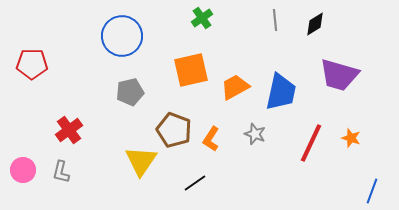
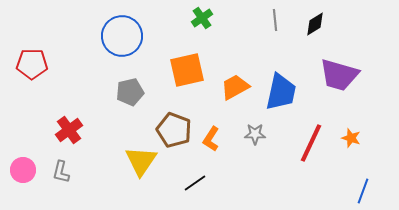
orange square: moved 4 px left
gray star: rotated 20 degrees counterclockwise
blue line: moved 9 px left
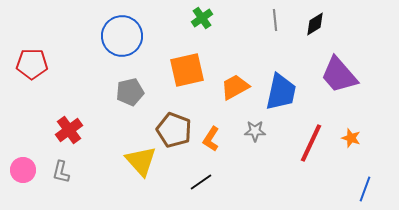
purple trapezoid: rotated 33 degrees clockwise
gray star: moved 3 px up
yellow triangle: rotated 16 degrees counterclockwise
black line: moved 6 px right, 1 px up
blue line: moved 2 px right, 2 px up
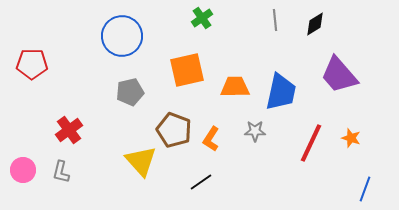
orange trapezoid: rotated 28 degrees clockwise
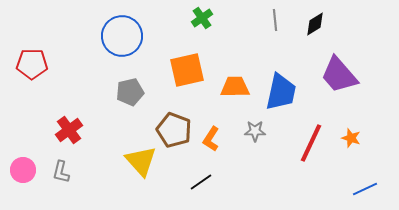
blue line: rotated 45 degrees clockwise
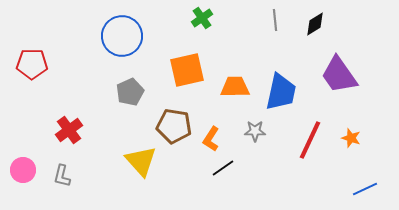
purple trapezoid: rotated 6 degrees clockwise
gray pentagon: rotated 12 degrees counterclockwise
brown pentagon: moved 4 px up; rotated 12 degrees counterclockwise
red line: moved 1 px left, 3 px up
gray L-shape: moved 1 px right, 4 px down
black line: moved 22 px right, 14 px up
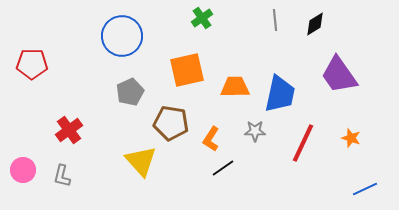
blue trapezoid: moved 1 px left, 2 px down
brown pentagon: moved 3 px left, 3 px up
red line: moved 7 px left, 3 px down
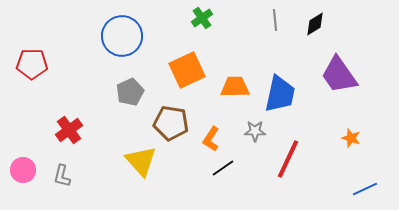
orange square: rotated 12 degrees counterclockwise
red line: moved 15 px left, 16 px down
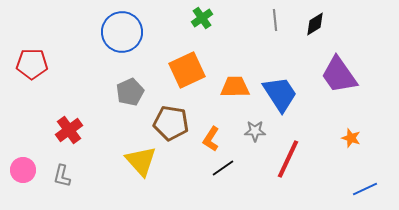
blue circle: moved 4 px up
blue trapezoid: rotated 45 degrees counterclockwise
